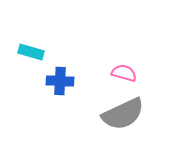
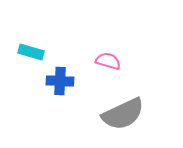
pink semicircle: moved 16 px left, 12 px up
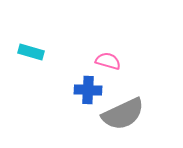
blue cross: moved 28 px right, 9 px down
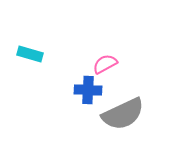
cyan rectangle: moved 1 px left, 2 px down
pink semicircle: moved 3 px left, 3 px down; rotated 45 degrees counterclockwise
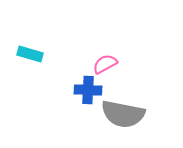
gray semicircle: rotated 36 degrees clockwise
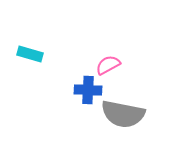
pink semicircle: moved 3 px right, 1 px down
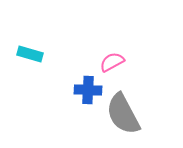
pink semicircle: moved 4 px right, 3 px up
gray semicircle: rotated 51 degrees clockwise
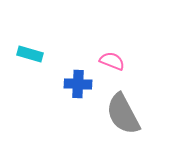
pink semicircle: moved 1 px up; rotated 50 degrees clockwise
blue cross: moved 10 px left, 6 px up
